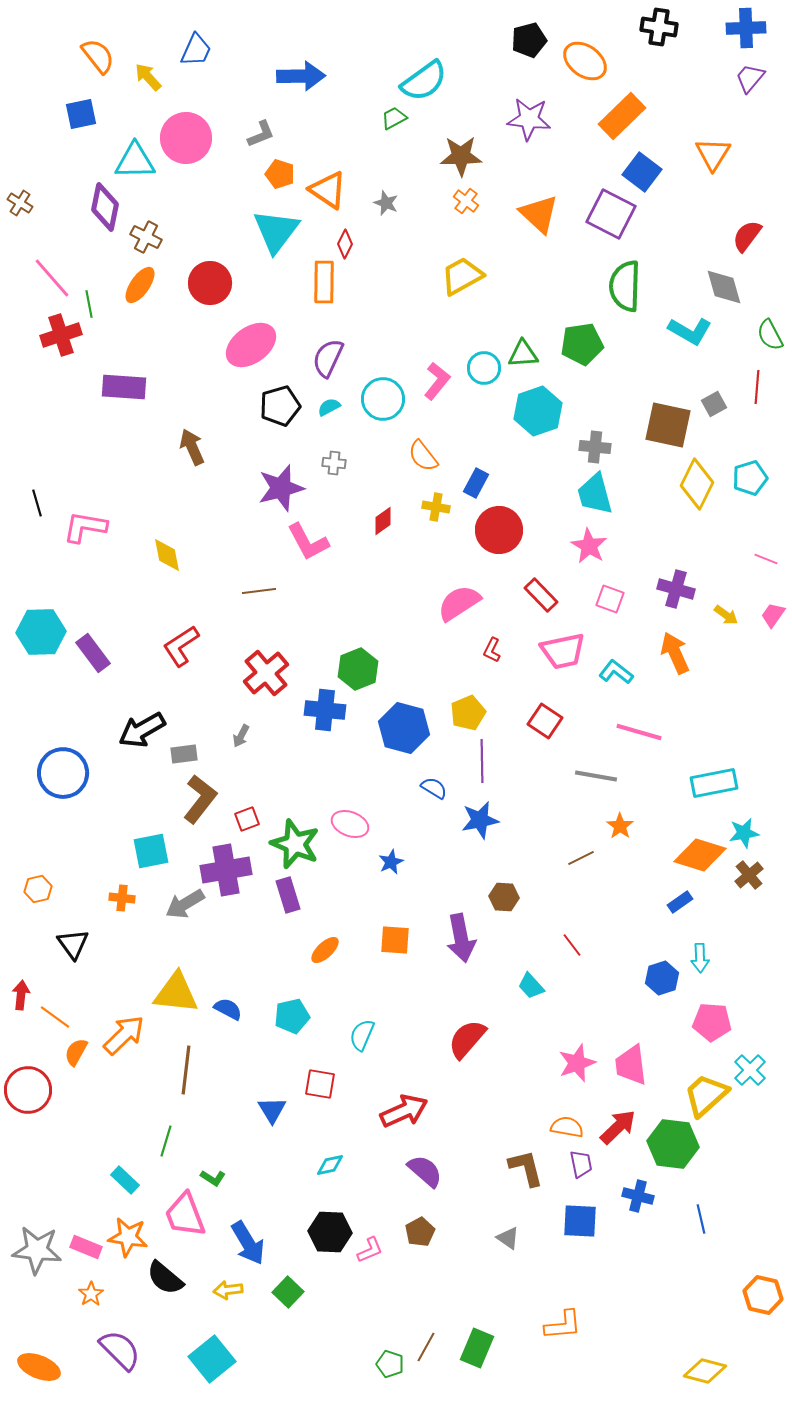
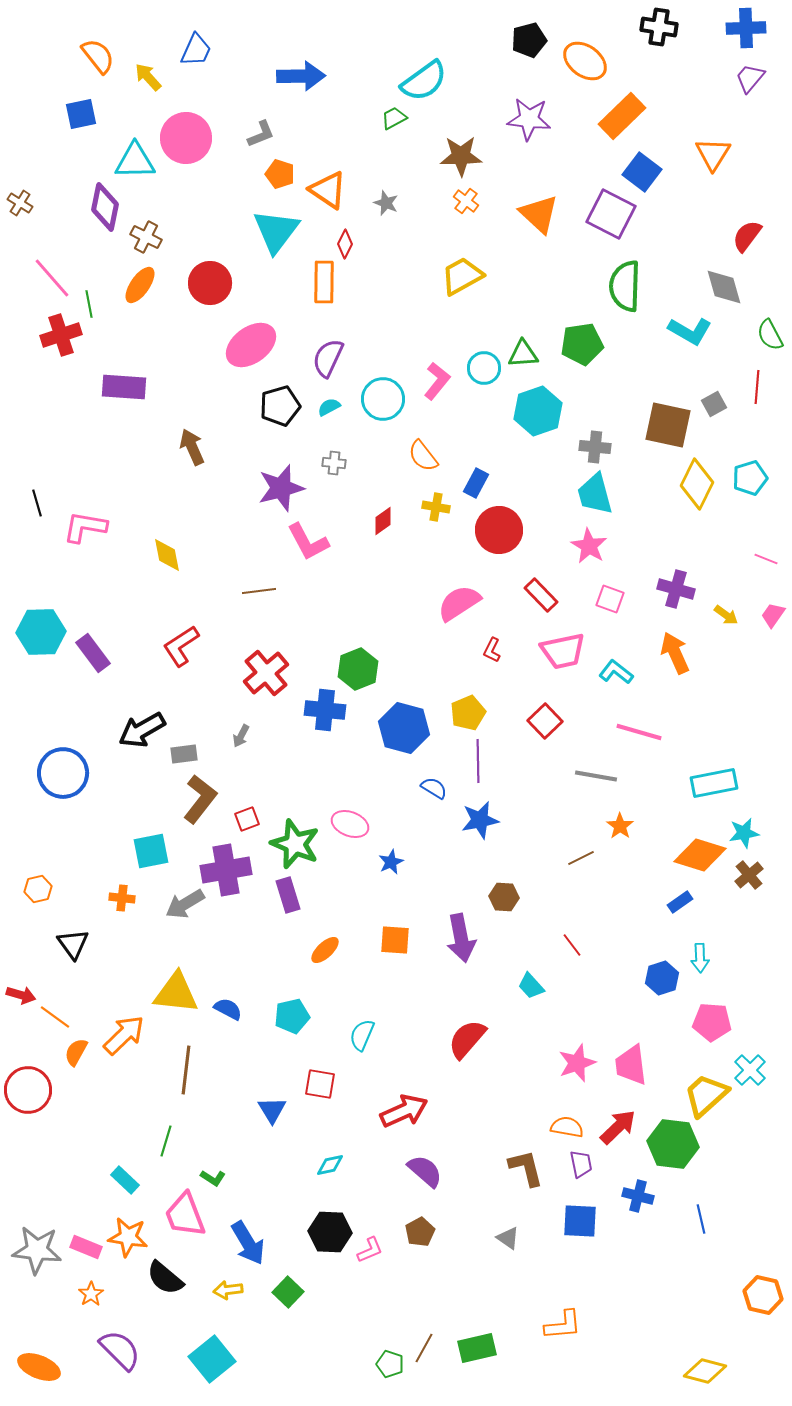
red square at (545, 721): rotated 12 degrees clockwise
purple line at (482, 761): moved 4 px left
red arrow at (21, 995): rotated 100 degrees clockwise
brown line at (426, 1347): moved 2 px left, 1 px down
green rectangle at (477, 1348): rotated 54 degrees clockwise
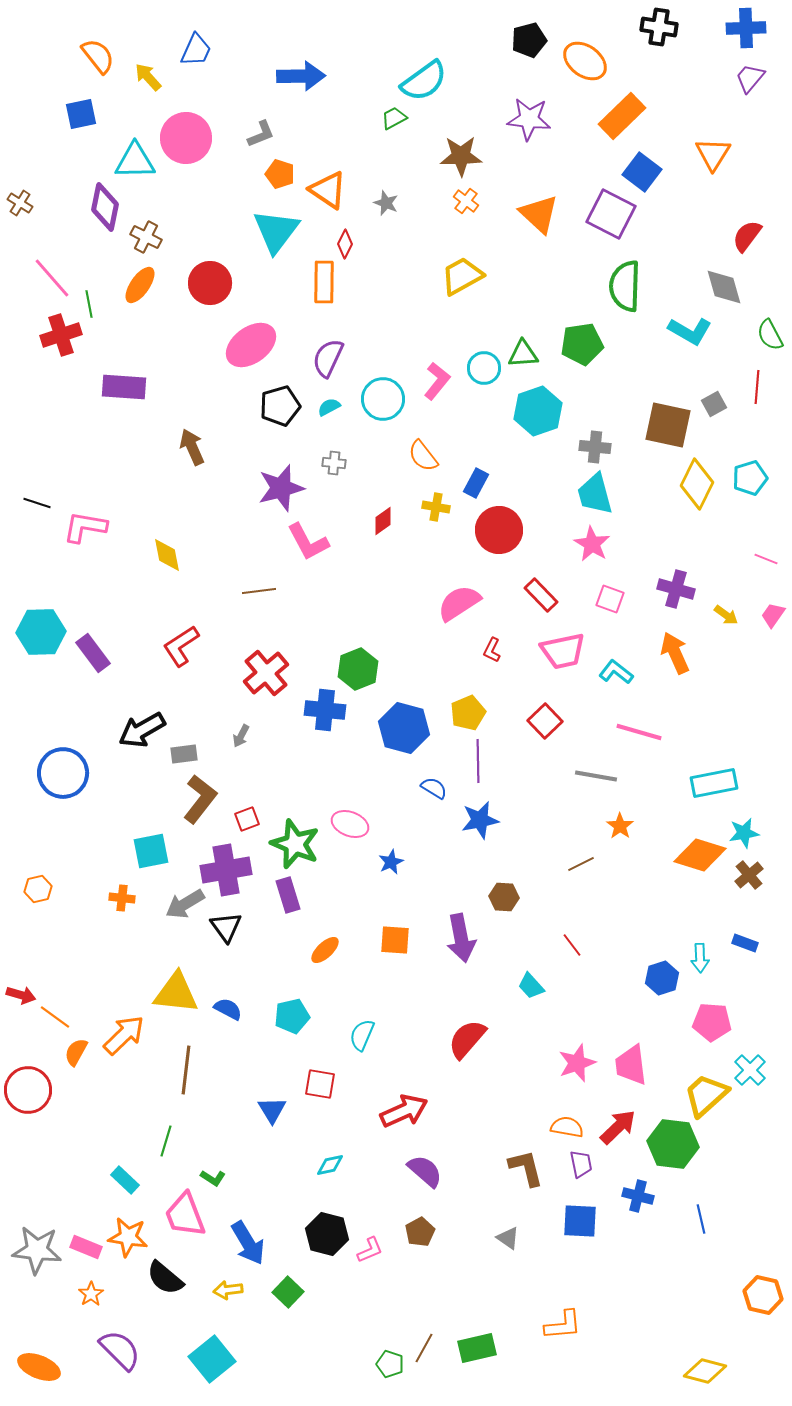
black line at (37, 503): rotated 56 degrees counterclockwise
pink star at (589, 546): moved 3 px right, 2 px up
brown line at (581, 858): moved 6 px down
blue rectangle at (680, 902): moved 65 px right, 41 px down; rotated 55 degrees clockwise
black triangle at (73, 944): moved 153 px right, 17 px up
black hexagon at (330, 1232): moved 3 px left, 2 px down; rotated 12 degrees clockwise
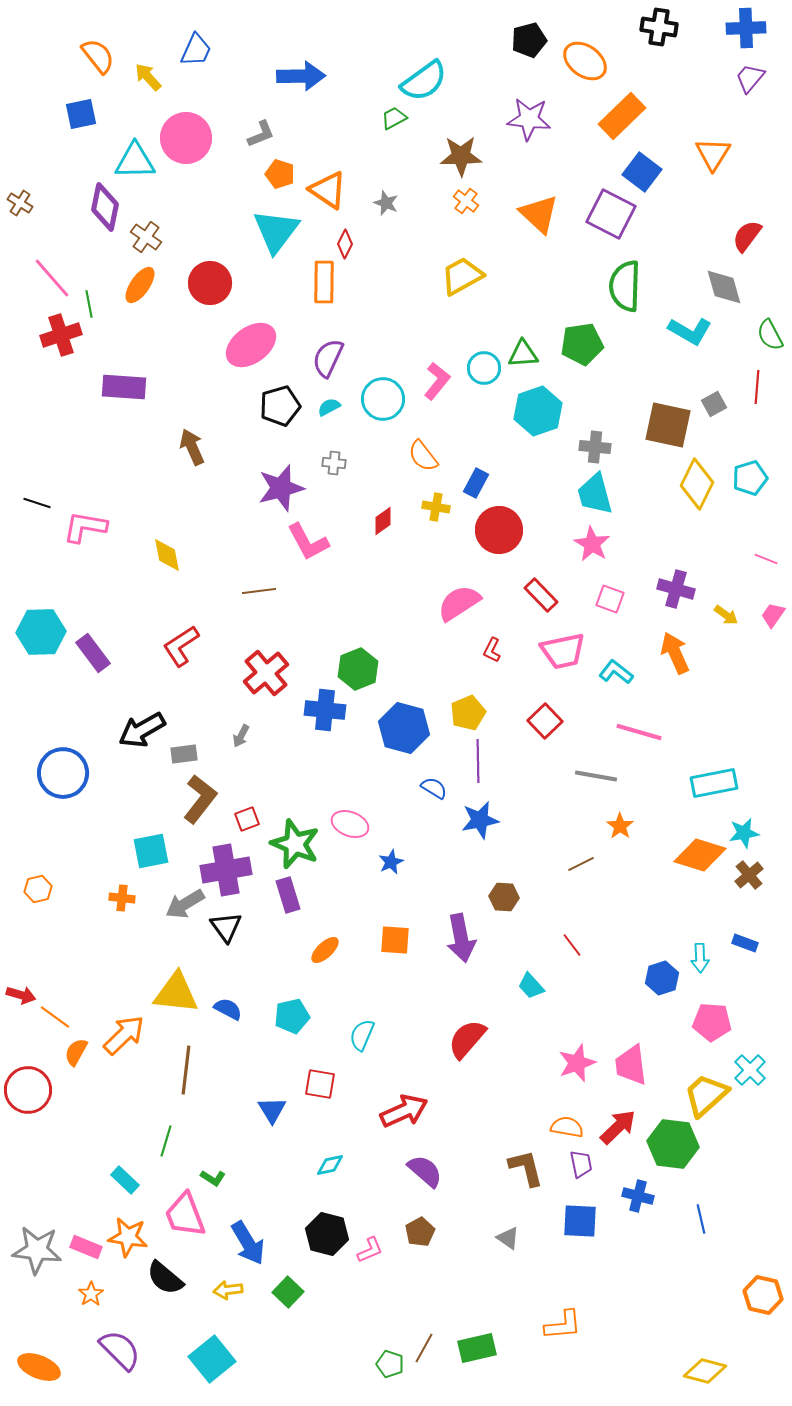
brown cross at (146, 237): rotated 8 degrees clockwise
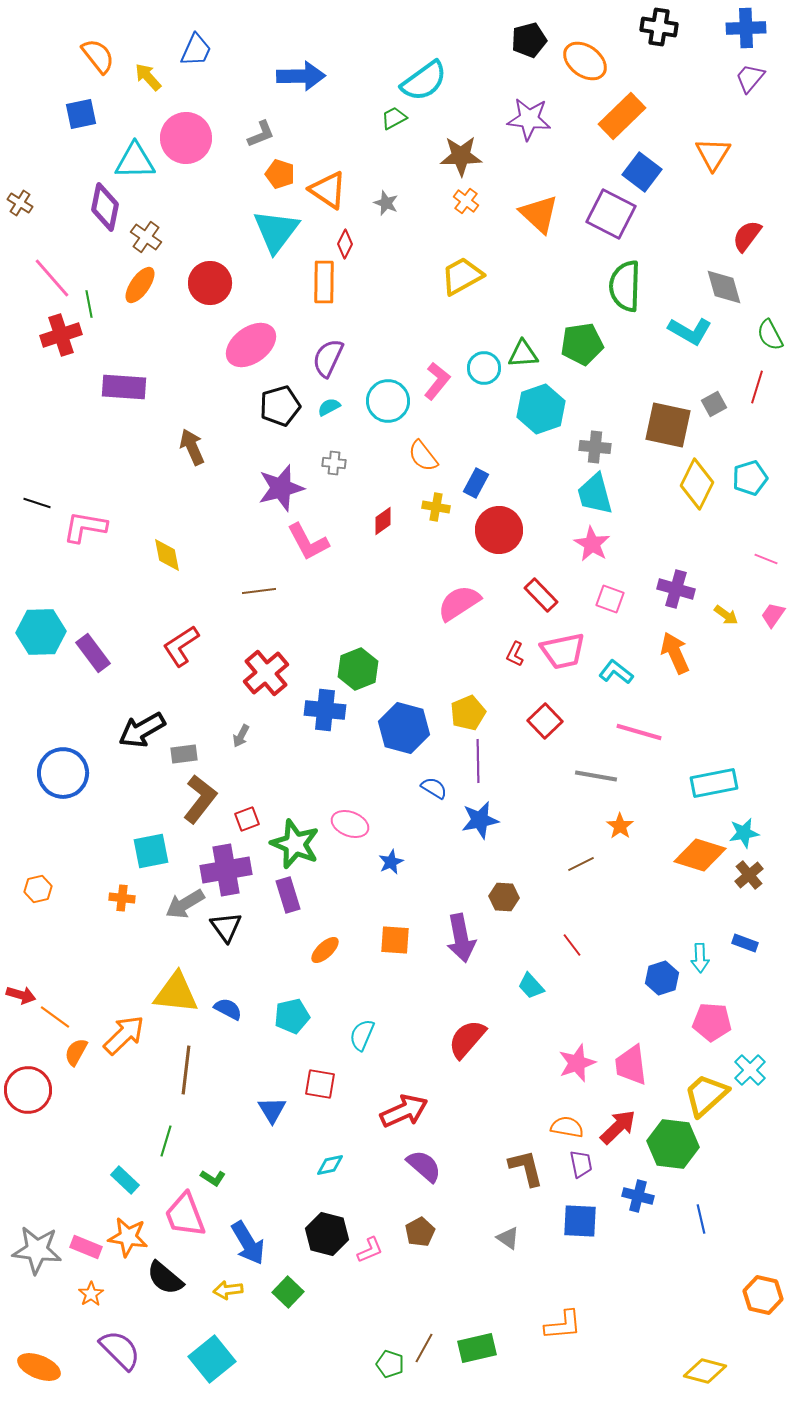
red line at (757, 387): rotated 12 degrees clockwise
cyan circle at (383, 399): moved 5 px right, 2 px down
cyan hexagon at (538, 411): moved 3 px right, 2 px up
red L-shape at (492, 650): moved 23 px right, 4 px down
purple semicircle at (425, 1171): moved 1 px left, 5 px up
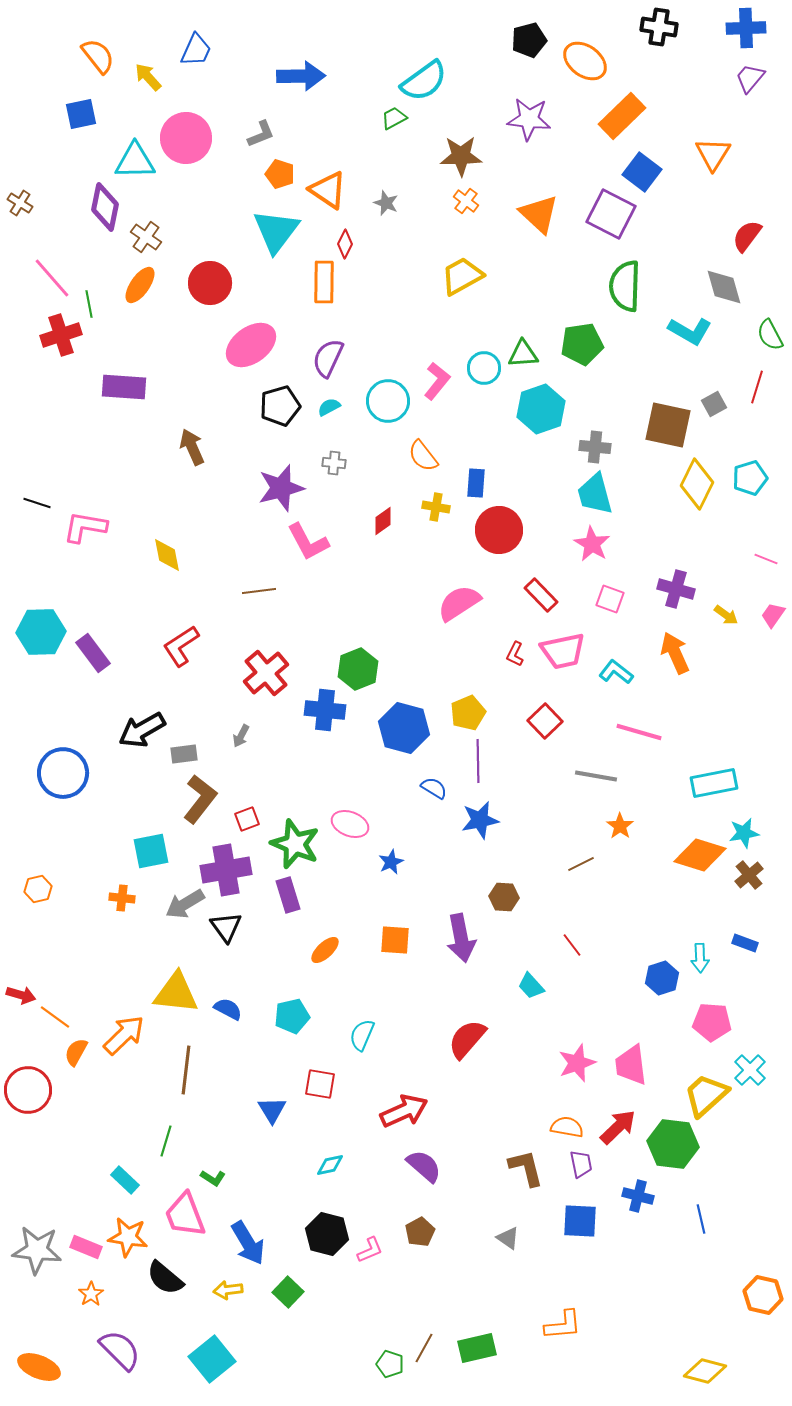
blue rectangle at (476, 483): rotated 24 degrees counterclockwise
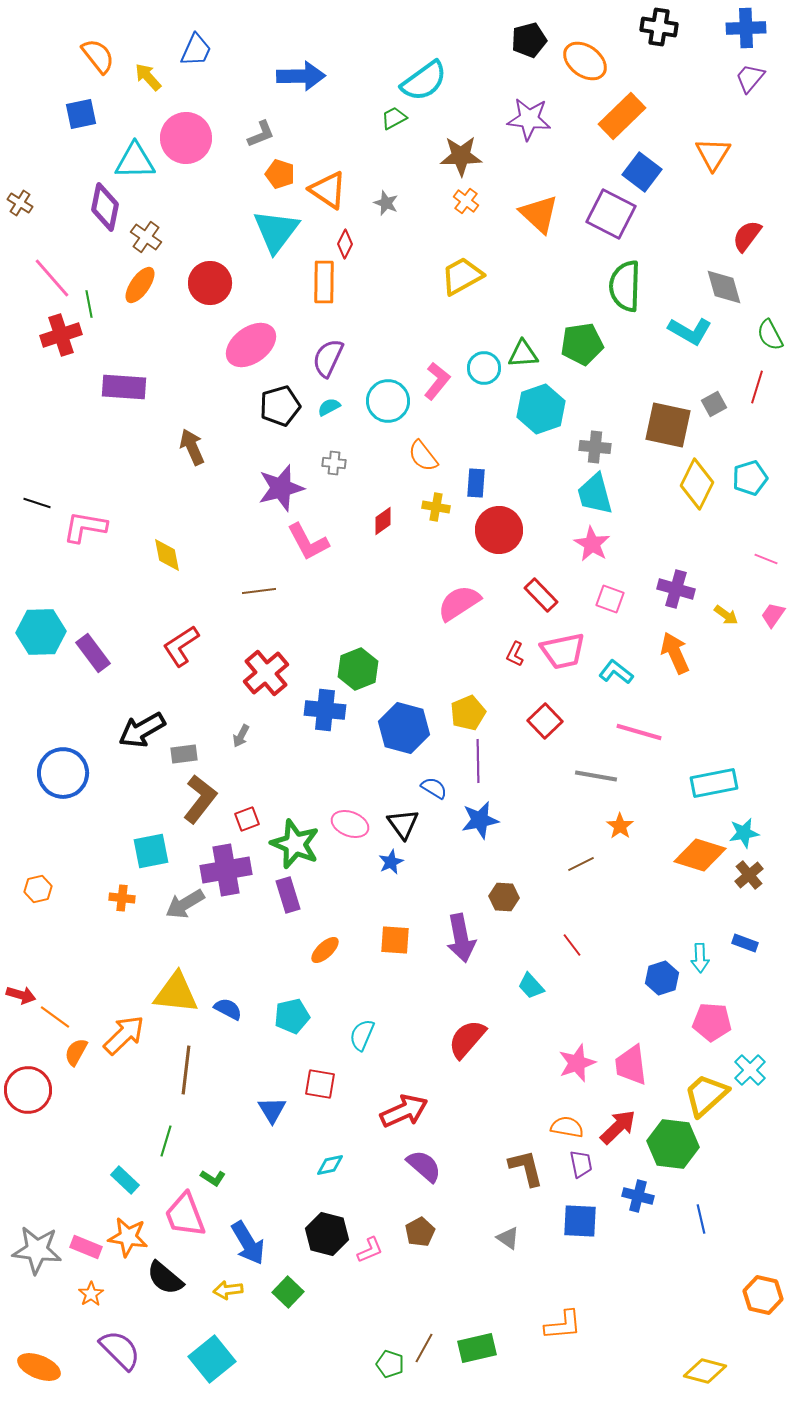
black triangle at (226, 927): moved 177 px right, 103 px up
